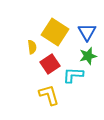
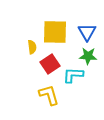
yellow square: rotated 32 degrees counterclockwise
green star: rotated 18 degrees clockwise
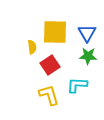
blue triangle: moved 1 px down
red square: moved 1 px down
cyan L-shape: moved 4 px right, 10 px down
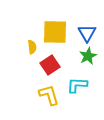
green star: rotated 30 degrees counterclockwise
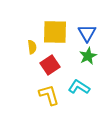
cyan L-shape: moved 2 px right, 2 px down; rotated 30 degrees clockwise
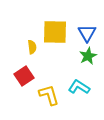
red square: moved 26 px left, 11 px down
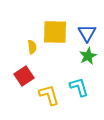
cyan L-shape: rotated 40 degrees clockwise
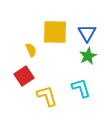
yellow semicircle: moved 1 px left, 3 px down; rotated 16 degrees counterclockwise
cyan L-shape: moved 2 px right, 1 px down
yellow L-shape: moved 2 px left, 1 px down
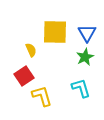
green star: moved 3 px left, 1 px down
yellow L-shape: moved 5 px left
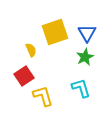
yellow square: rotated 20 degrees counterclockwise
yellow L-shape: moved 1 px right
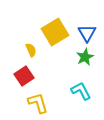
yellow square: rotated 12 degrees counterclockwise
cyan L-shape: moved 3 px down; rotated 10 degrees counterclockwise
yellow L-shape: moved 5 px left, 7 px down
